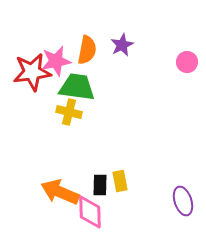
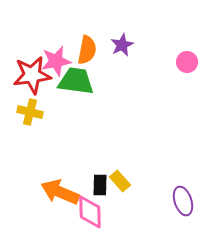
red star: moved 3 px down
green trapezoid: moved 1 px left, 6 px up
yellow cross: moved 39 px left
yellow rectangle: rotated 30 degrees counterclockwise
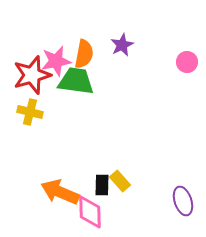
orange semicircle: moved 3 px left, 4 px down
red star: rotated 9 degrees counterclockwise
black rectangle: moved 2 px right
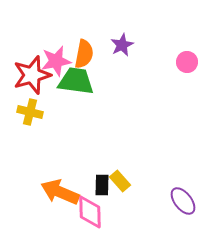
purple ellipse: rotated 20 degrees counterclockwise
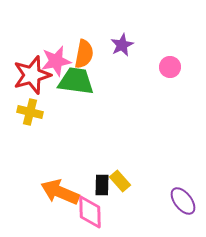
pink circle: moved 17 px left, 5 px down
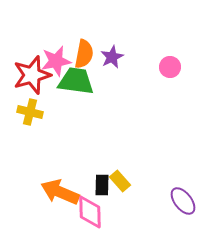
purple star: moved 10 px left, 12 px down
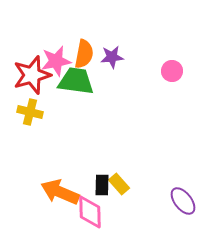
purple star: rotated 20 degrees clockwise
pink circle: moved 2 px right, 4 px down
yellow rectangle: moved 1 px left, 3 px down
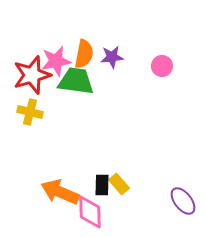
pink circle: moved 10 px left, 5 px up
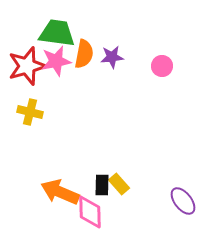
red star: moved 5 px left, 9 px up
green trapezoid: moved 19 px left, 48 px up
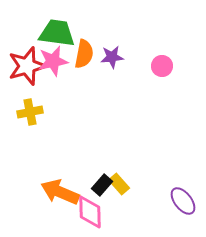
pink star: moved 3 px left
yellow cross: rotated 25 degrees counterclockwise
black rectangle: rotated 40 degrees clockwise
